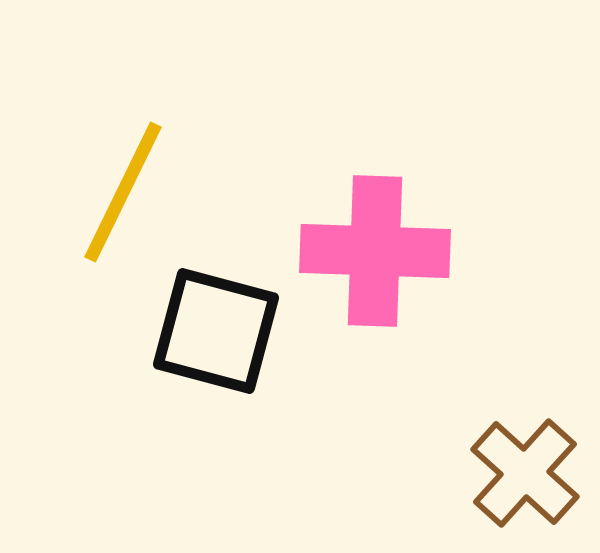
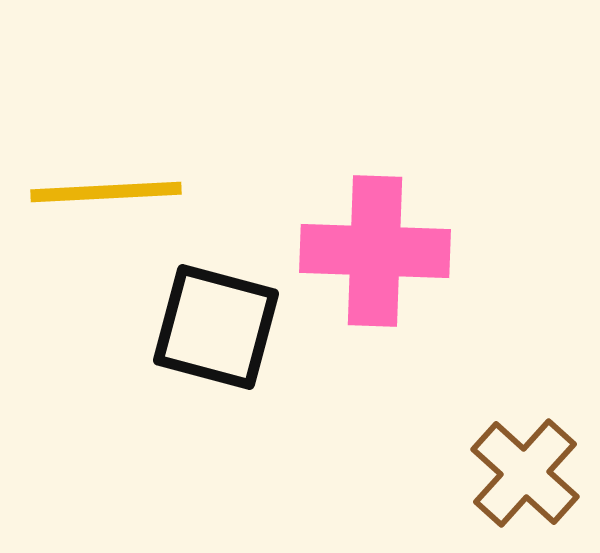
yellow line: moved 17 px left; rotated 61 degrees clockwise
black square: moved 4 px up
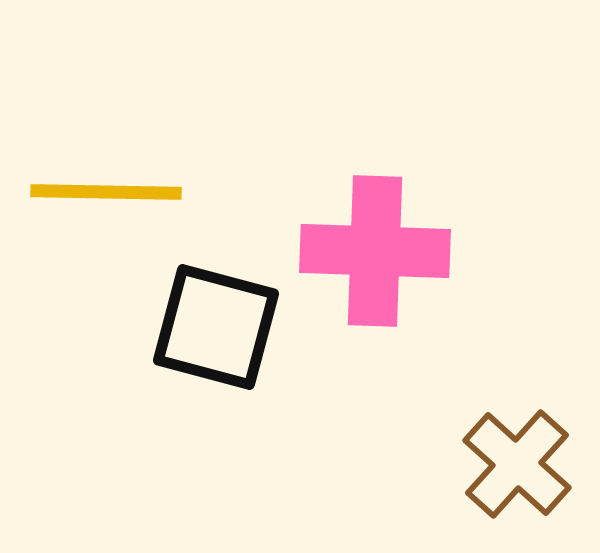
yellow line: rotated 4 degrees clockwise
brown cross: moved 8 px left, 9 px up
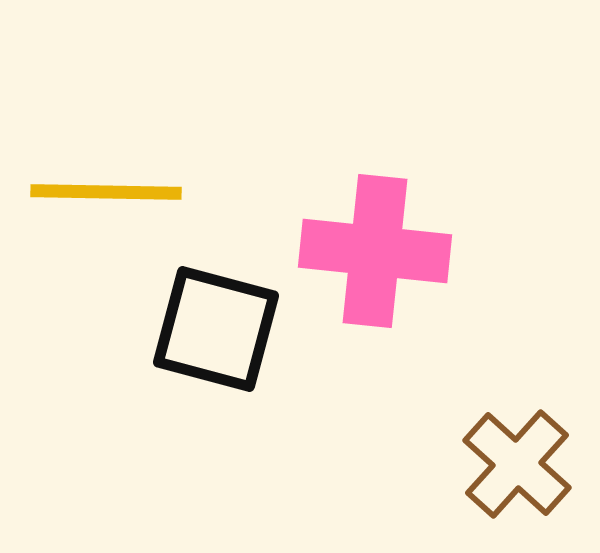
pink cross: rotated 4 degrees clockwise
black square: moved 2 px down
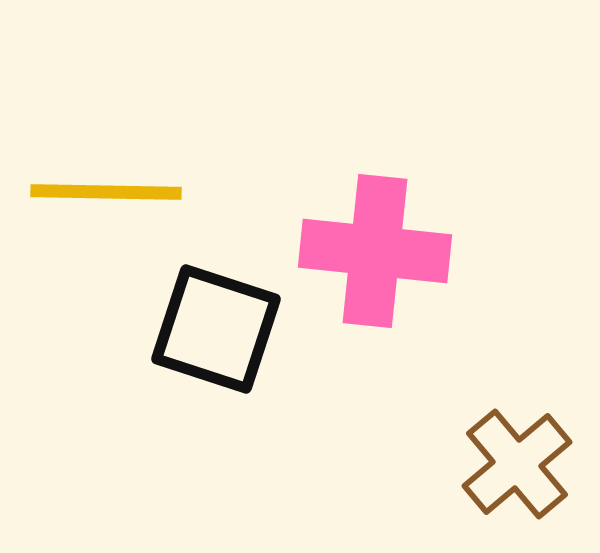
black square: rotated 3 degrees clockwise
brown cross: rotated 8 degrees clockwise
